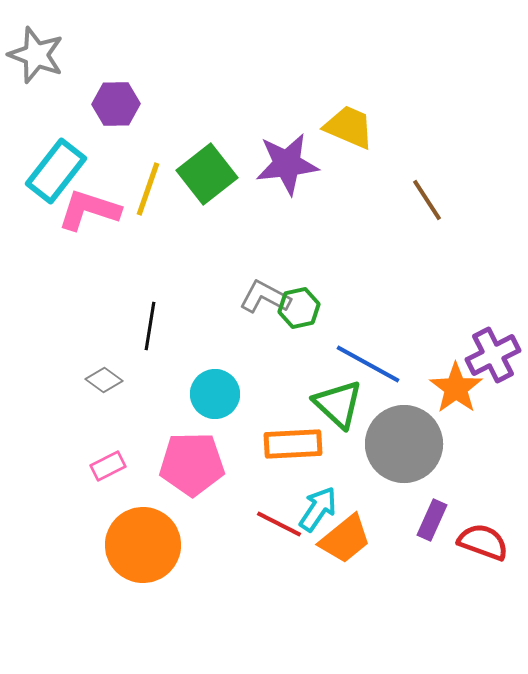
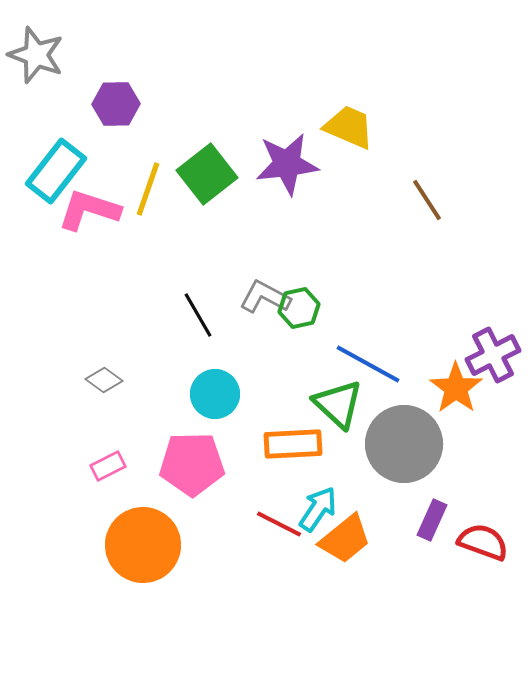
black line: moved 48 px right, 11 px up; rotated 39 degrees counterclockwise
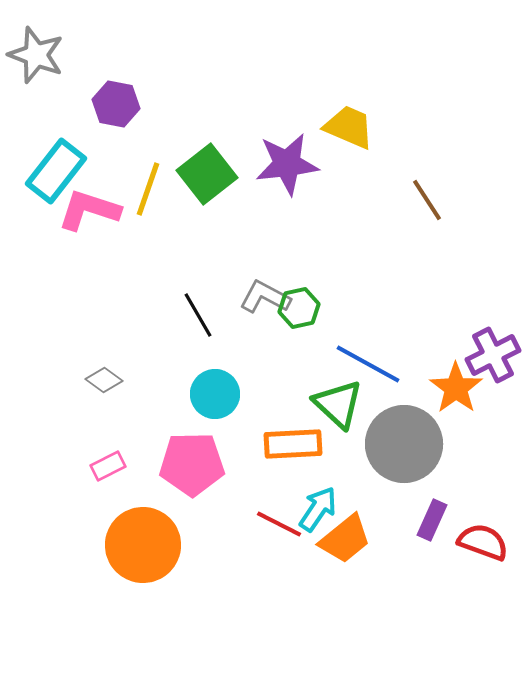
purple hexagon: rotated 12 degrees clockwise
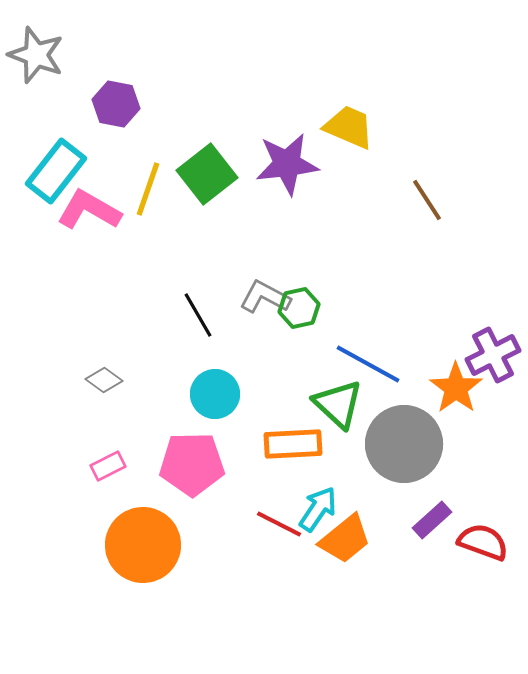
pink L-shape: rotated 12 degrees clockwise
purple rectangle: rotated 24 degrees clockwise
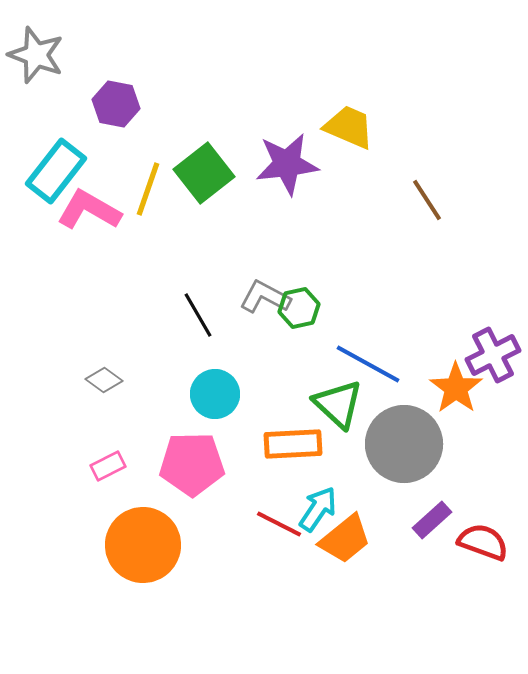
green square: moved 3 px left, 1 px up
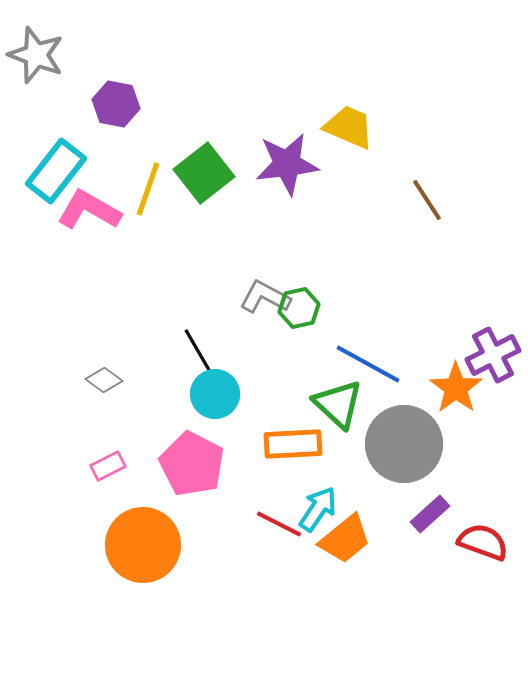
black line: moved 36 px down
pink pentagon: rotated 28 degrees clockwise
purple rectangle: moved 2 px left, 6 px up
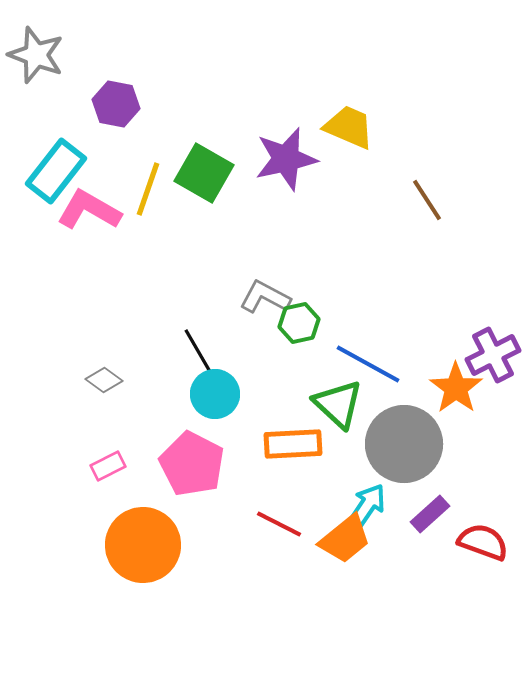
purple star: moved 1 px left, 5 px up; rotated 6 degrees counterclockwise
green square: rotated 22 degrees counterclockwise
green hexagon: moved 15 px down
cyan arrow: moved 49 px right, 3 px up
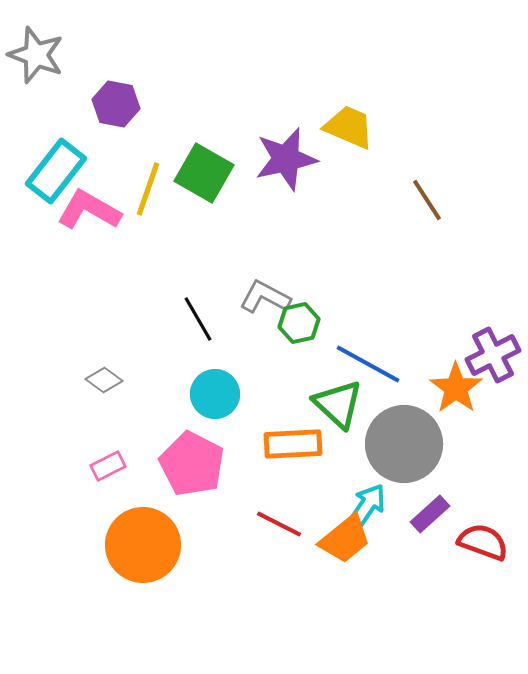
black line: moved 32 px up
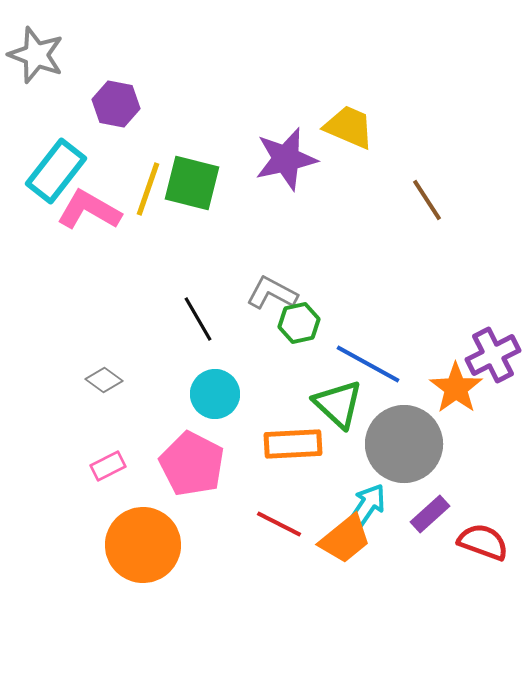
green square: moved 12 px left, 10 px down; rotated 16 degrees counterclockwise
gray L-shape: moved 7 px right, 4 px up
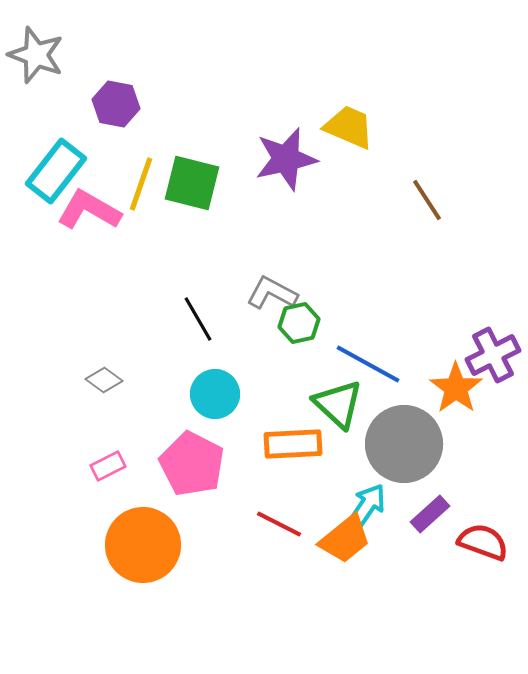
yellow line: moved 7 px left, 5 px up
